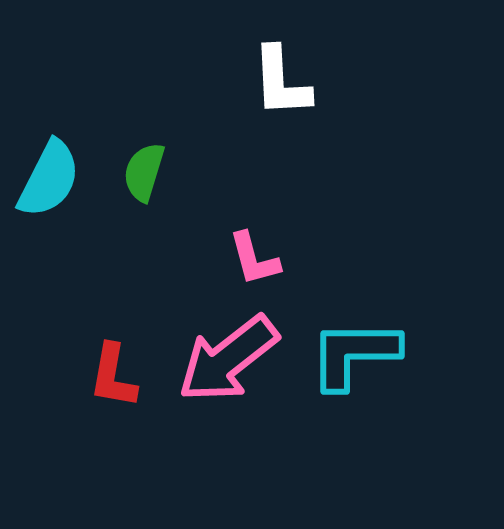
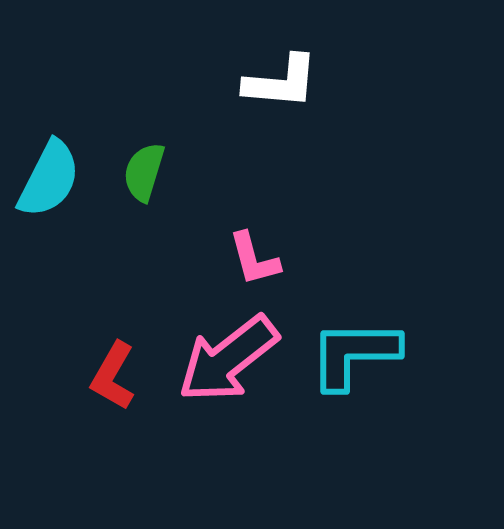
white L-shape: rotated 82 degrees counterclockwise
red L-shape: rotated 20 degrees clockwise
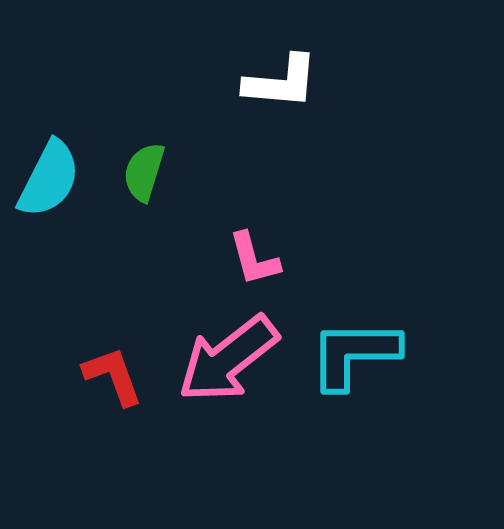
red L-shape: rotated 130 degrees clockwise
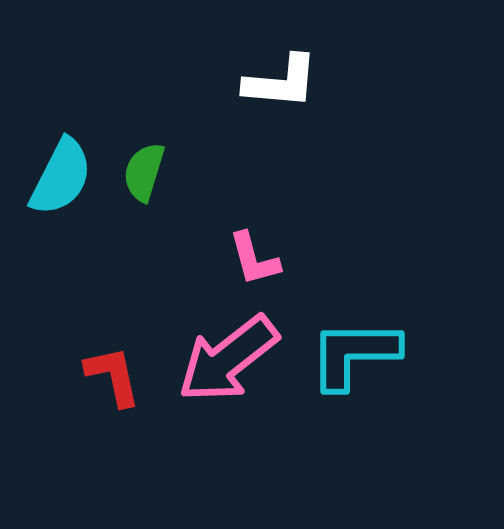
cyan semicircle: moved 12 px right, 2 px up
red L-shape: rotated 8 degrees clockwise
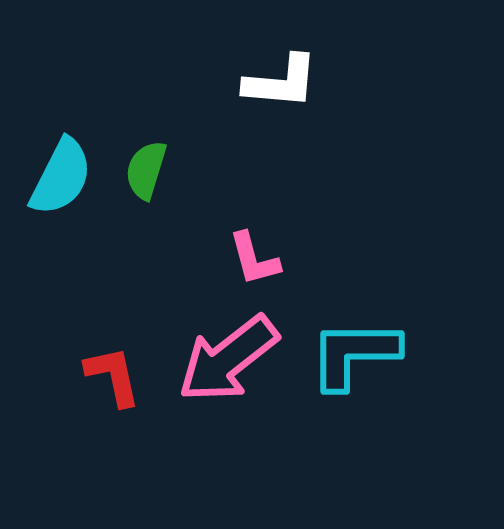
green semicircle: moved 2 px right, 2 px up
